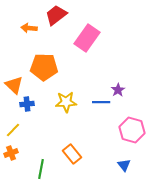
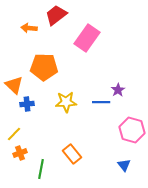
yellow line: moved 1 px right, 4 px down
orange cross: moved 9 px right
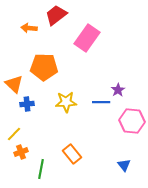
orange triangle: moved 1 px up
pink hexagon: moved 9 px up; rotated 10 degrees counterclockwise
orange cross: moved 1 px right, 1 px up
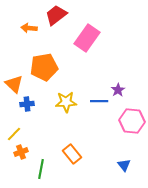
orange pentagon: rotated 12 degrees counterclockwise
blue line: moved 2 px left, 1 px up
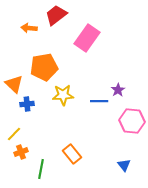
yellow star: moved 3 px left, 7 px up
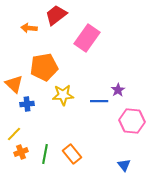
green line: moved 4 px right, 15 px up
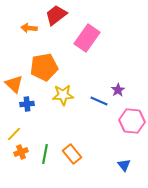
blue line: rotated 24 degrees clockwise
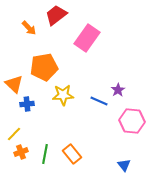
orange arrow: rotated 140 degrees counterclockwise
